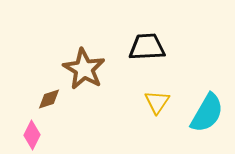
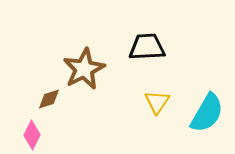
brown star: rotated 15 degrees clockwise
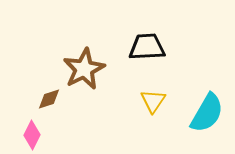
yellow triangle: moved 4 px left, 1 px up
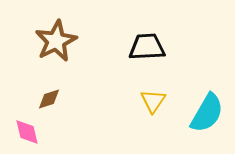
brown star: moved 28 px left, 28 px up
pink diamond: moved 5 px left, 3 px up; rotated 40 degrees counterclockwise
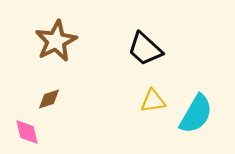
black trapezoid: moved 2 px left, 2 px down; rotated 135 degrees counterclockwise
yellow triangle: rotated 48 degrees clockwise
cyan semicircle: moved 11 px left, 1 px down
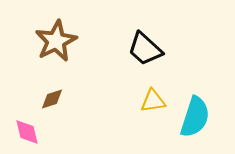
brown diamond: moved 3 px right
cyan semicircle: moved 1 px left, 3 px down; rotated 12 degrees counterclockwise
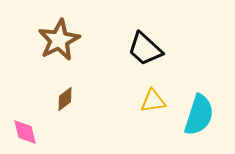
brown star: moved 3 px right, 1 px up
brown diamond: moved 13 px right; rotated 20 degrees counterclockwise
cyan semicircle: moved 4 px right, 2 px up
pink diamond: moved 2 px left
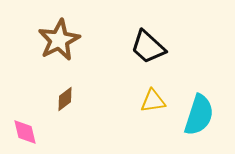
black trapezoid: moved 3 px right, 2 px up
